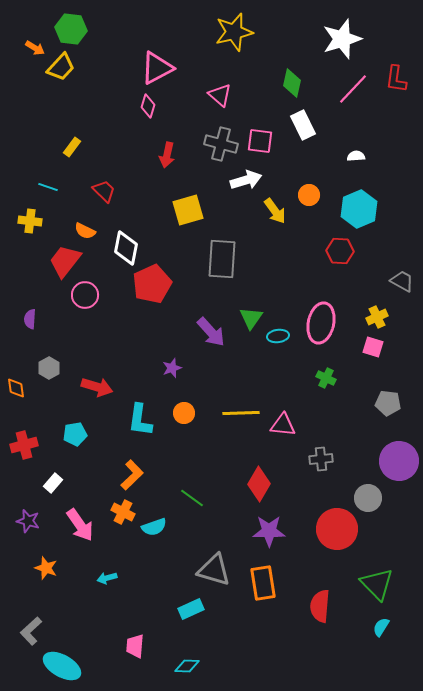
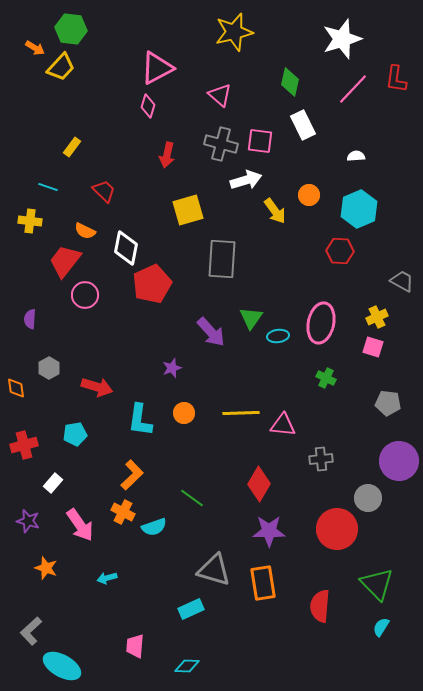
green diamond at (292, 83): moved 2 px left, 1 px up
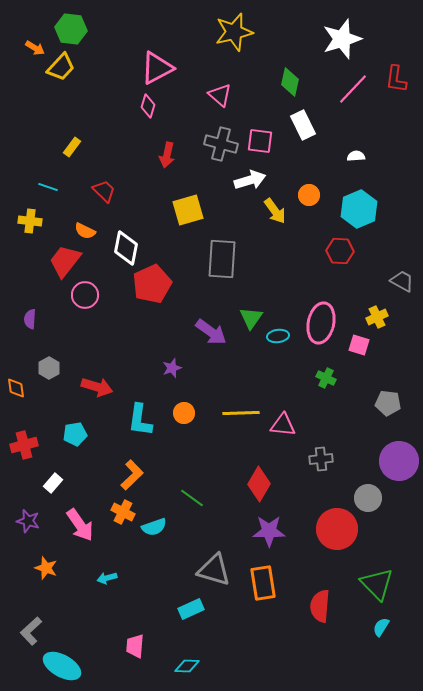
white arrow at (246, 180): moved 4 px right
purple arrow at (211, 332): rotated 12 degrees counterclockwise
pink square at (373, 347): moved 14 px left, 2 px up
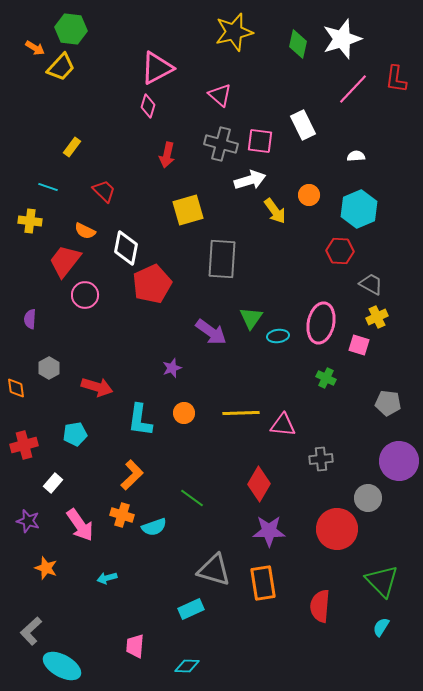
green diamond at (290, 82): moved 8 px right, 38 px up
gray trapezoid at (402, 281): moved 31 px left, 3 px down
orange cross at (123, 512): moved 1 px left, 3 px down; rotated 10 degrees counterclockwise
green triangle at (377, 584): moved 5 px right, 3 px up
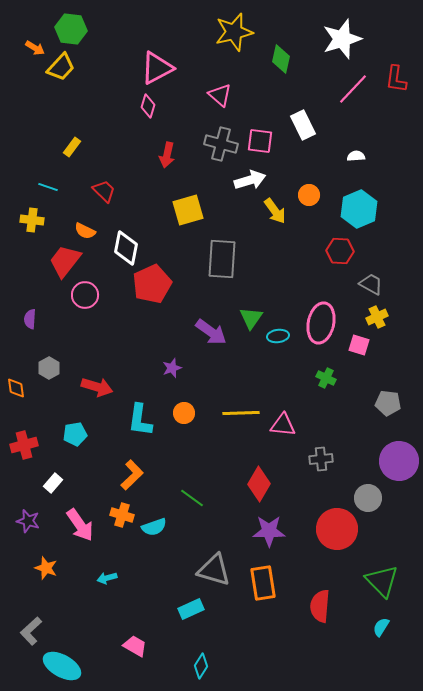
green diamond at (298, 44): moved 17 px left, 15 px down
yellow cross at (30, 221): moved 2 px right, 1 px up
pink trapezoid at (135, 646): rotated 115 degrees clockwise
cyan diamond at (187, 666): moved 14 px right; rotated 60 degrees counterclockwise
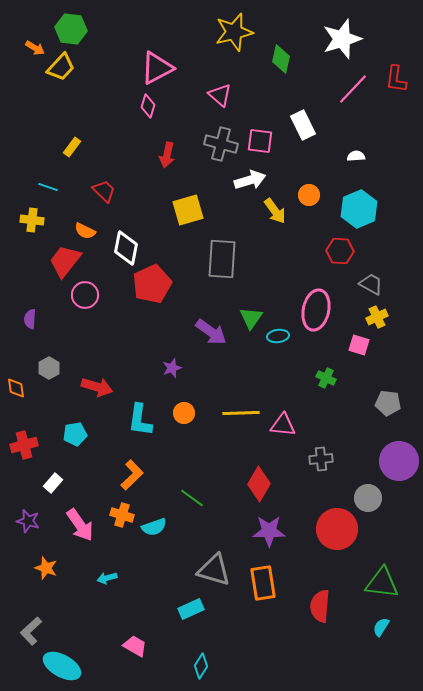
pink ellipse at (321, 323): moved 5 px left, 13 px up
green triangle at (382, 581): moved 2 px down; rotated 39 degrees counterclockwise
